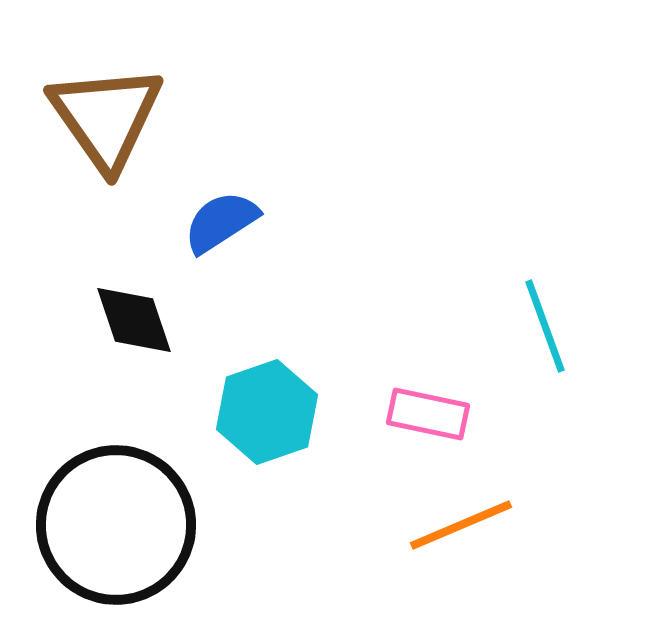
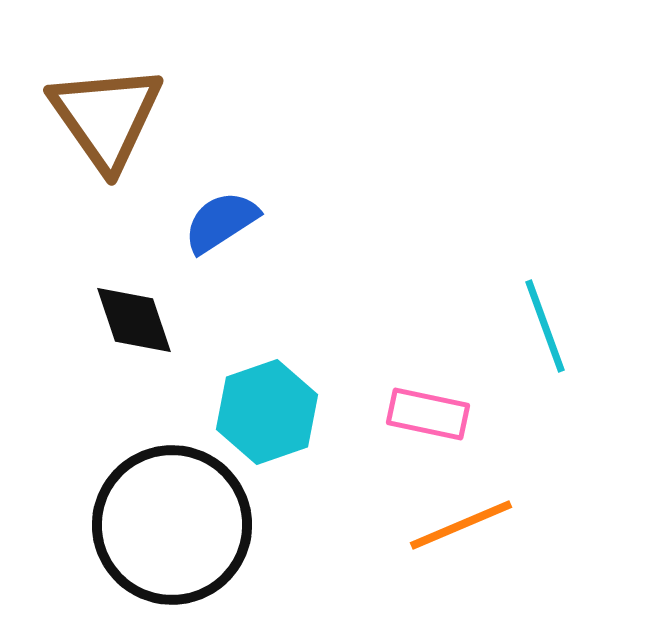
black circle: moved 56 px right
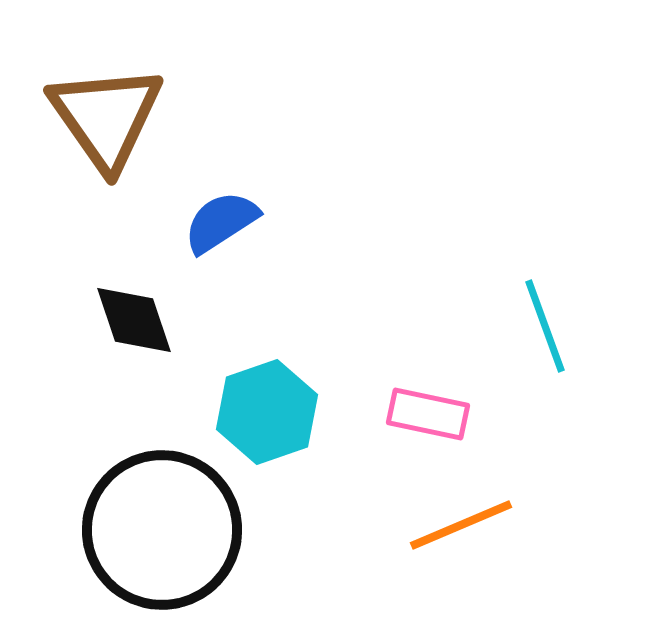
black circle: moved 10 px left, 5 px down
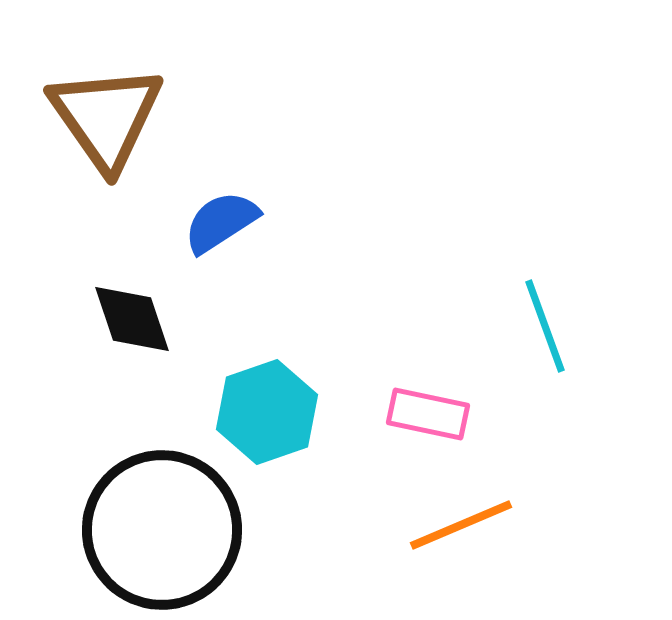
black diamond: moved 2 px left, 1 px up
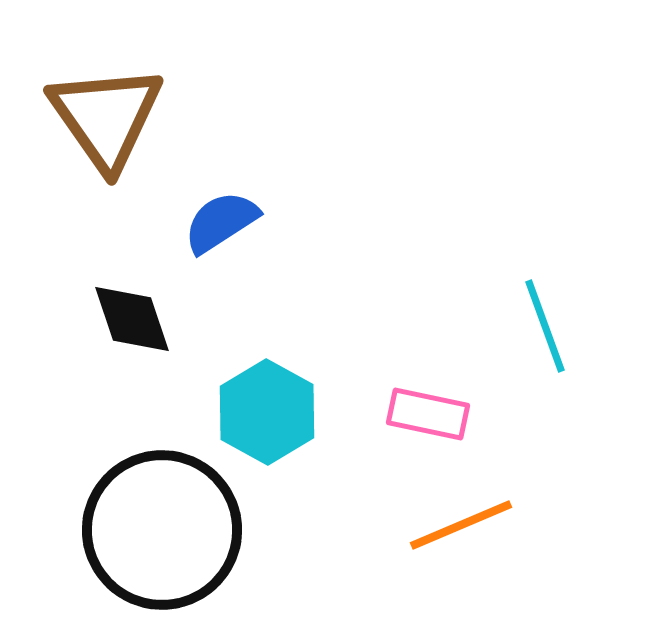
cyan hexagon: rotated 12 degrees counterclockwise
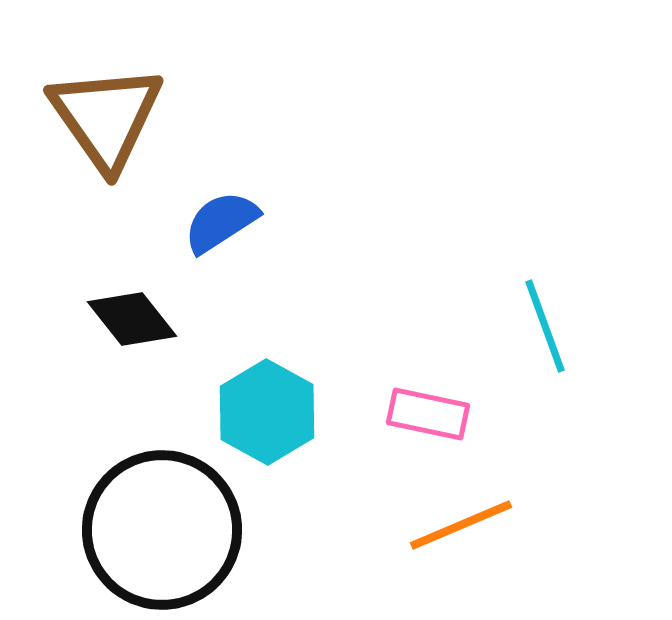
black diamond: rotated 20 degrees counterclockwise
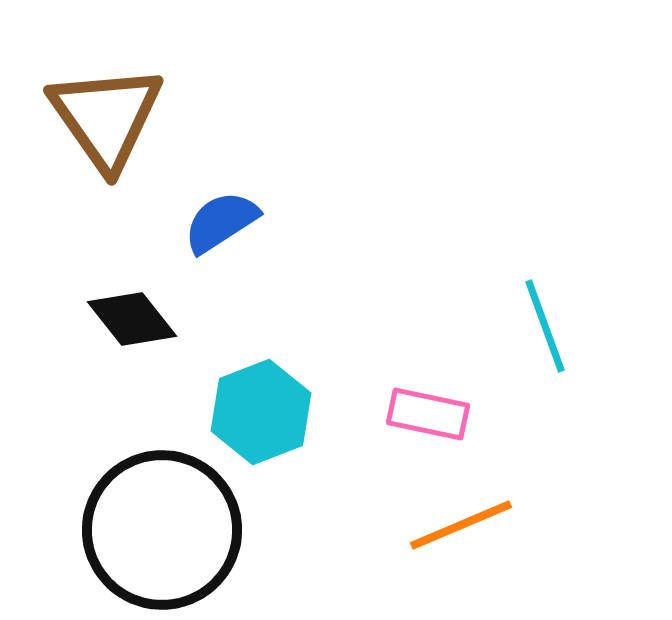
cyan hexagon: moved 6 px left; rotated 10 degrees clockwise
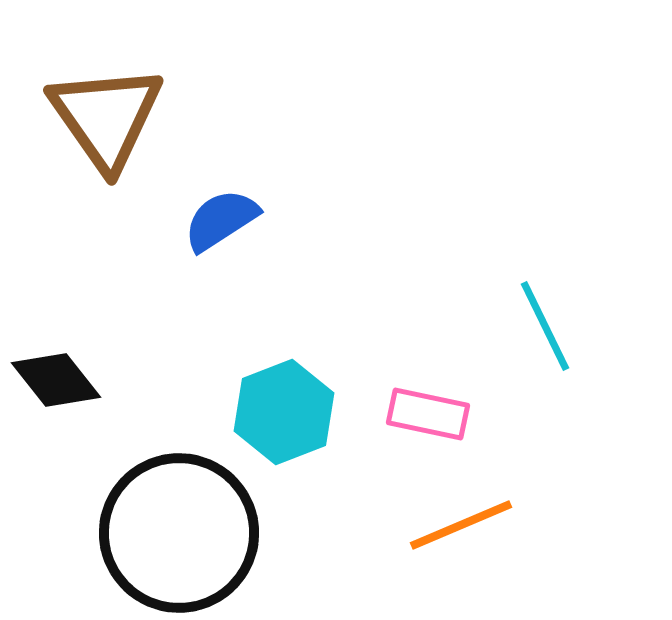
blue semicircle: moved 2 px up
black diamond: moved 76 px left, 61 px down
cyan line: rotated 6 degrees counterclockwise
cyan hexagon: moved 23 px right
black circle: moved 17 px right, 3 px down
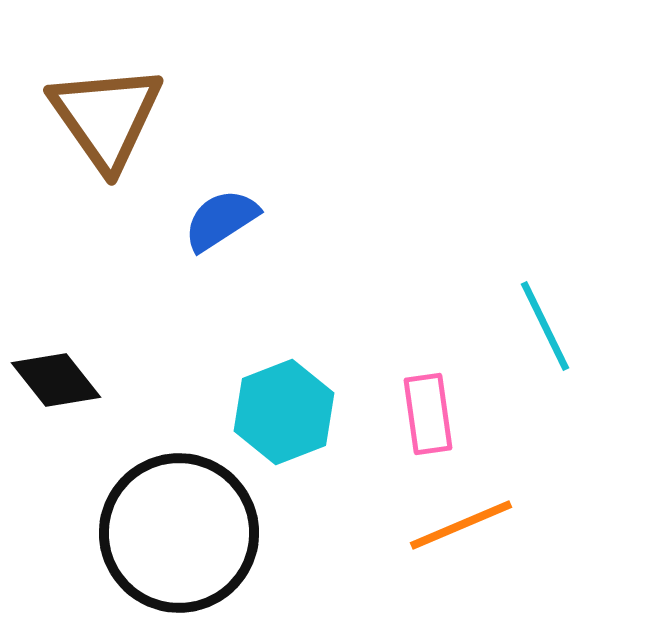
pink rectangle: rotated 70 degrees clockwise
